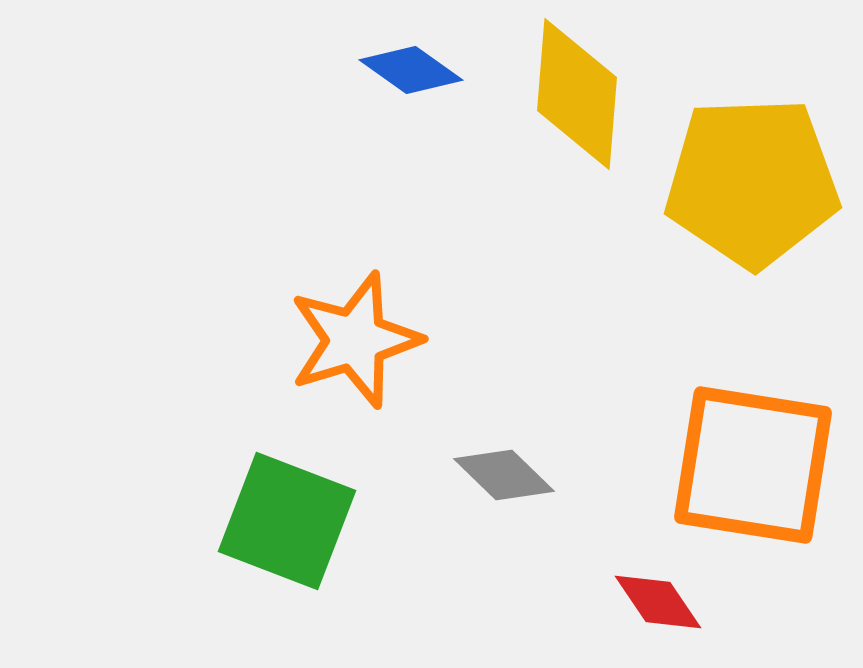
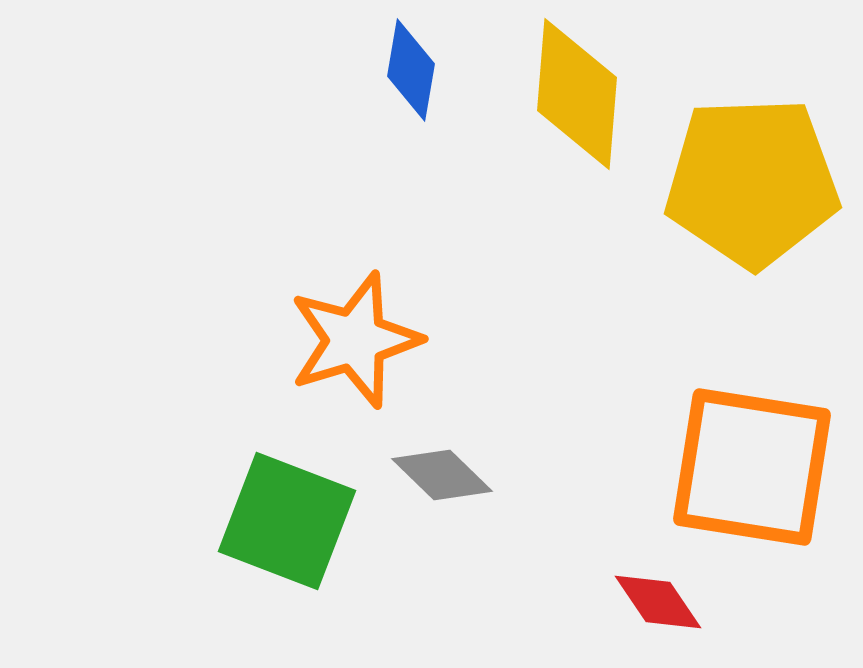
blue diamond: rotated 64 degrees clockwise
orange square: moved 1 px left, 2 px down
gray diamond: moved 62 px left
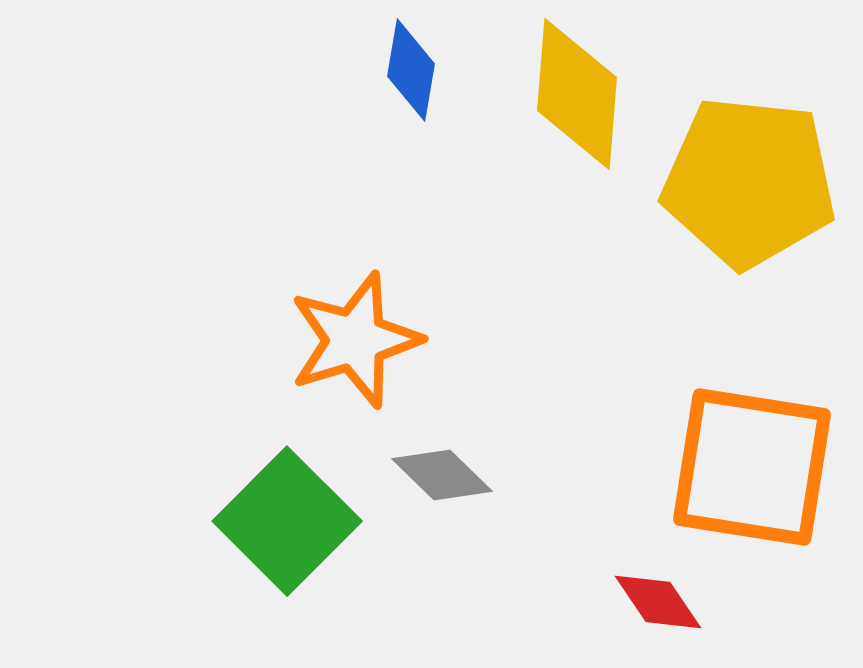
yellow pentagon: moved 3 px left; rotated 8 degrees clockwise
green square: rotated 24 degrees clockwise
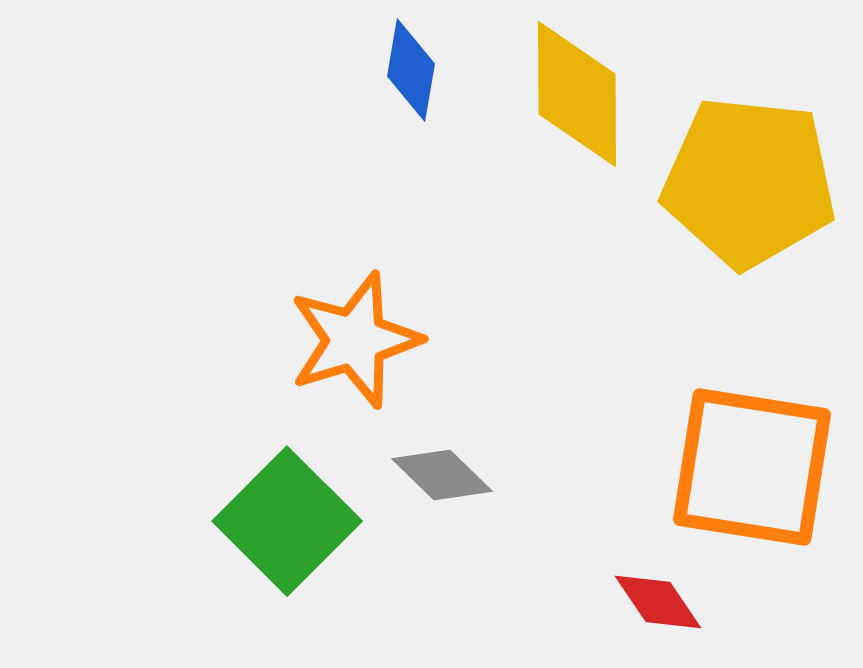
yellow diamond: rotated 5 degrees counterclockwise
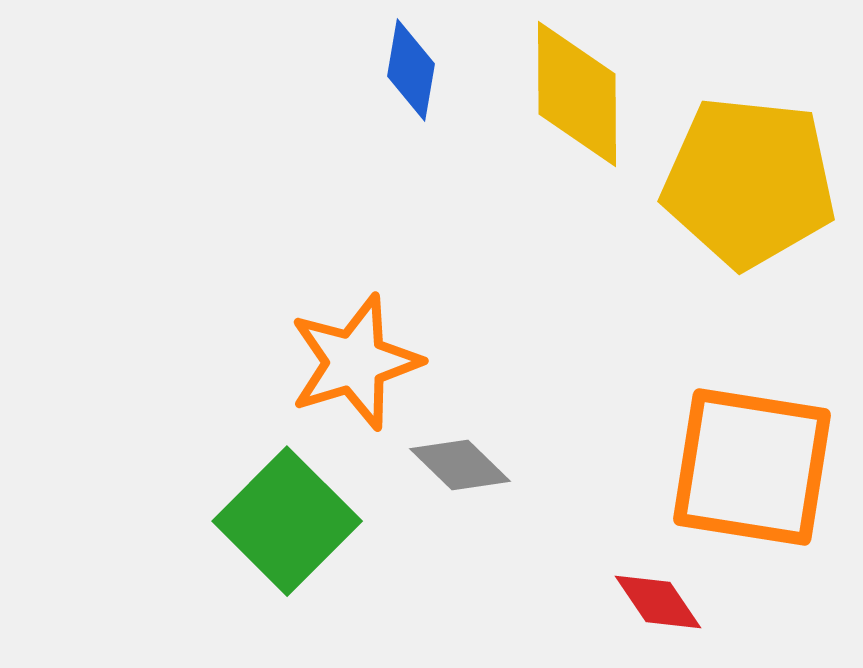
orange star: moved 22 px down
gray diamond: moved 18 px right, 10 px up
